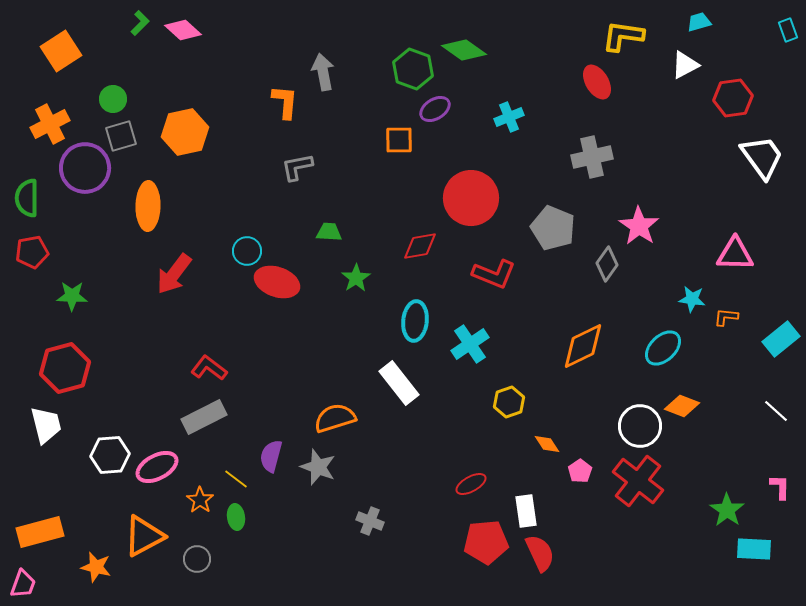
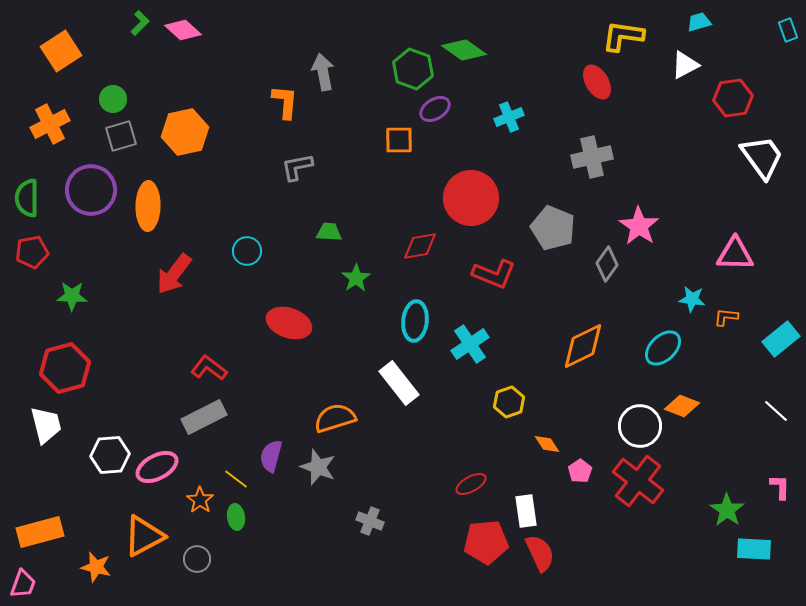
purple circle at (85, 168): moved 6 px right, 22 px down
red ellipse at (277, 282): moved 12 px right, 41 px down
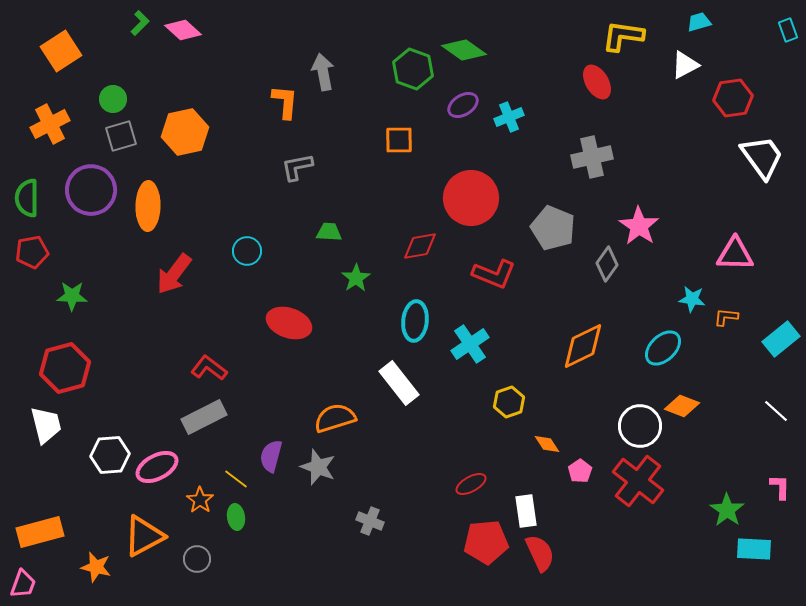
purple ellipse at (435, 109): moved 28 px right, 4 px up
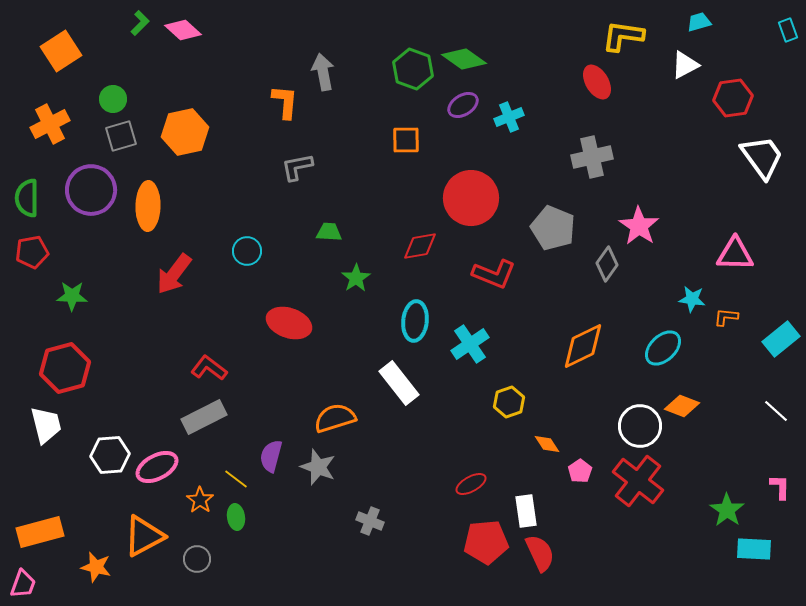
green diamond at (464, 50): moved 9 px down
orange square at (399, 140): moved 7 px right
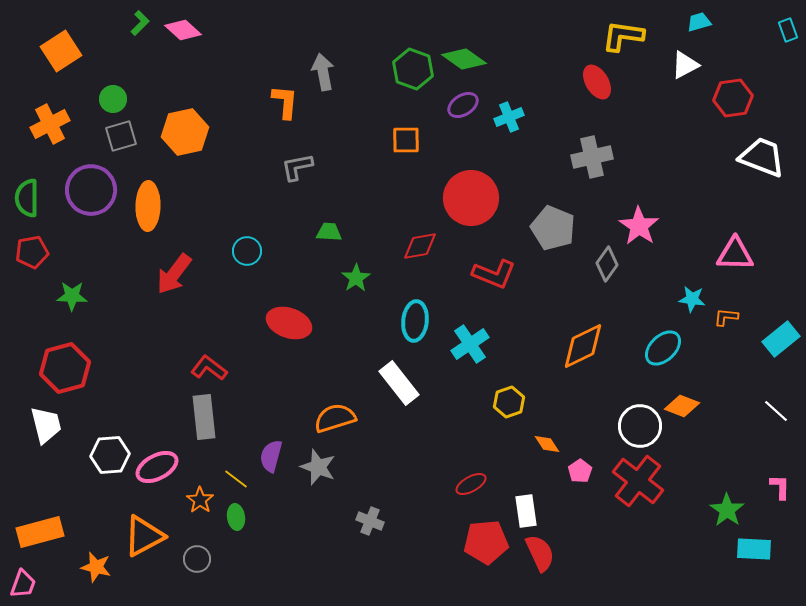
white trapezoid at (762, 157): rotated 33 degrees counterclockwise
gray rectangle at (204, 417): rotated 69 degrees counterclockwise
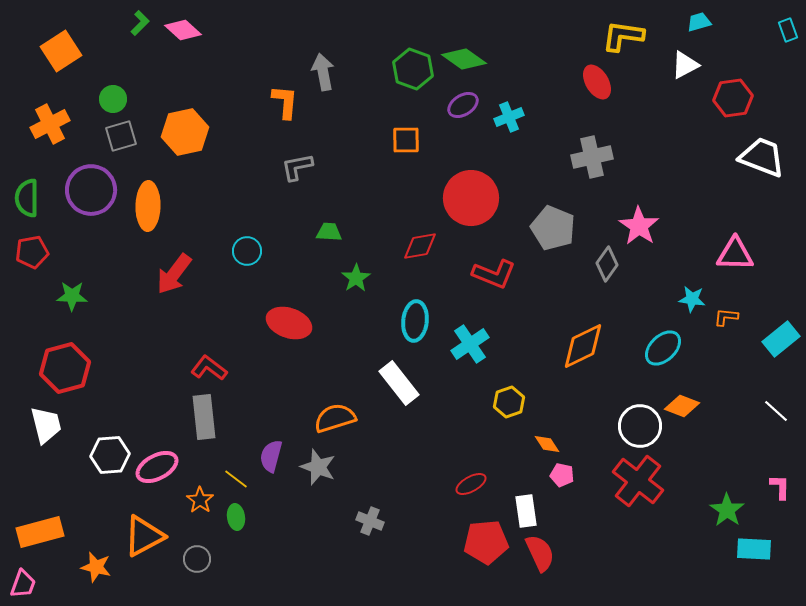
pink pentagon at (580, 471): moved 18 px left, 4 px down; rotated 25 degrees counterclockwise
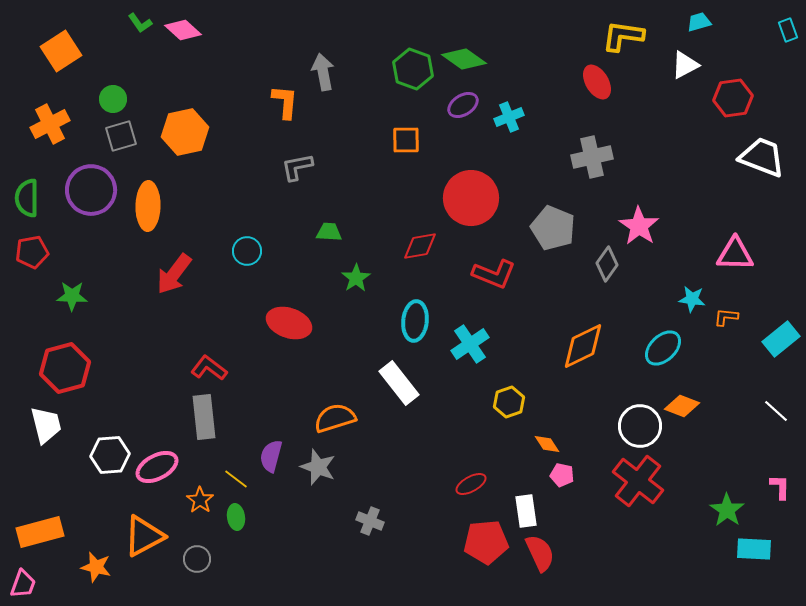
green L-shape at (140, 23): rotated 100 degrees clockwise
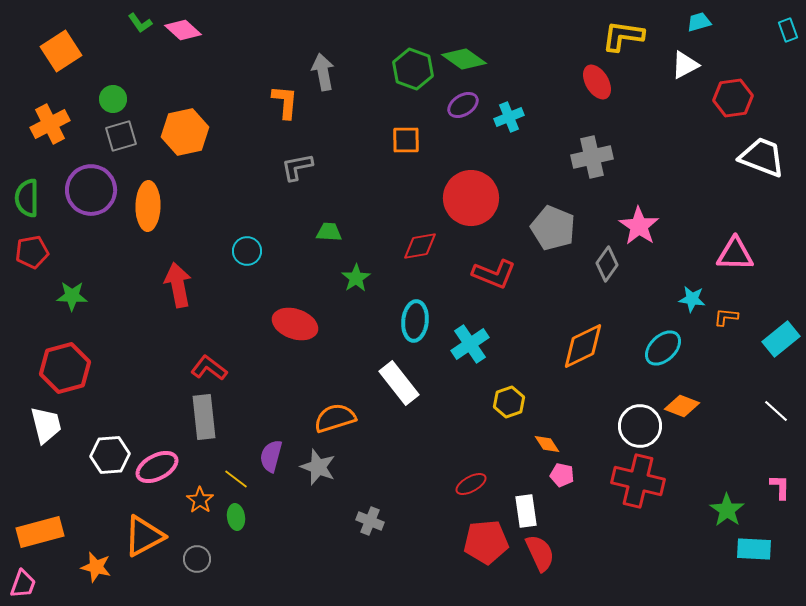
red arrow at (174, 274): moved 4 px right, 11 px down; rotated 132 degrees clockwise
red ellipse at (289, 323): moved 6 px right, 1 px down
red cross at (638, 481): rotated 24 degrees counterclockwise
